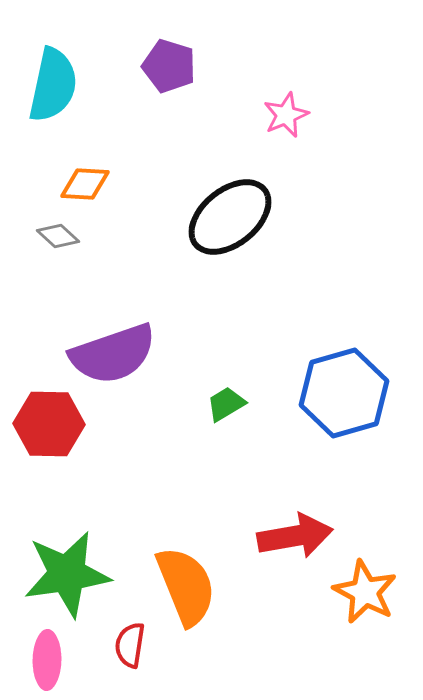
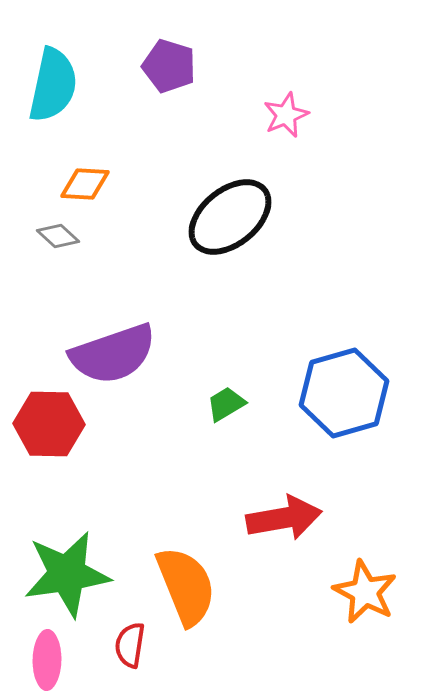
red arrow: moved 11 px left, 18 px up
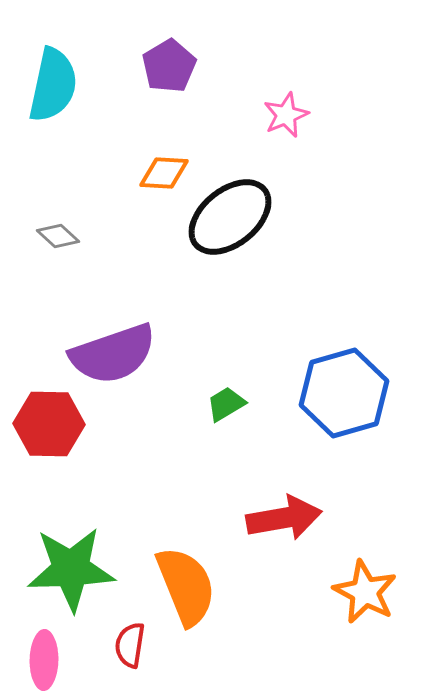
purple pentagon: rotated 24 degrees clockwise
orange diamond: moved 79 px right, 11 px up
green star: moved 4 px right, 5 px up; rotated 6 degrees clockwise
pink ellipse: moved 3 px left
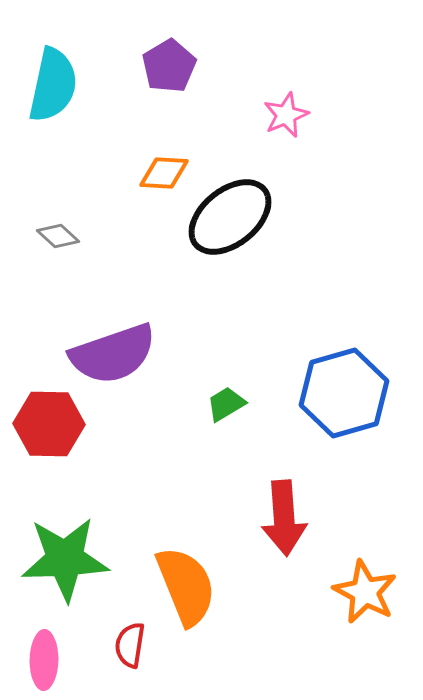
red arrow: rotated 96 degrees clockwise
green star: moved 6 px left, 10 px up
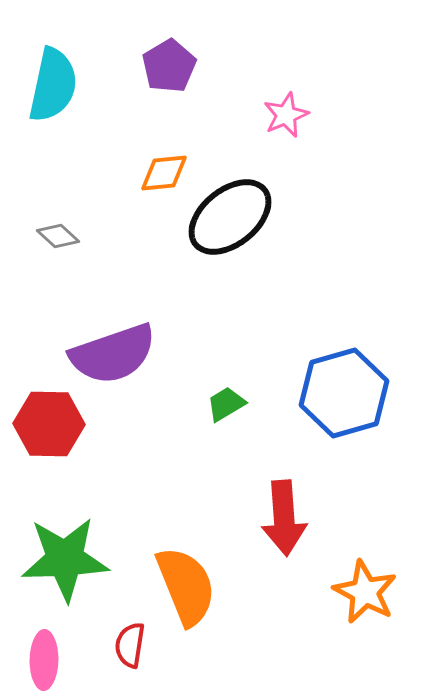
orange diamond: rotated 9 degrees counterclockwise
